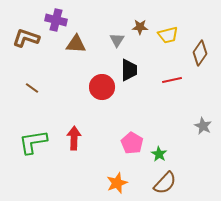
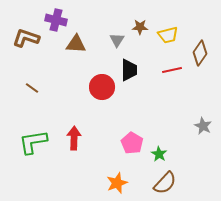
red line: moved 10 px up
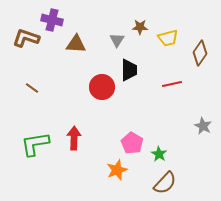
purple cross: moved 4 px left
yellow trapezoid: moved 3 px down
red line: moved 14 px down
green L-shape: moved 2 px right, 2 px down
orange star: moved 13 px up
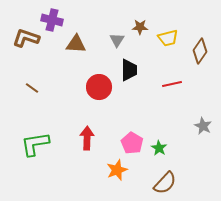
brown diamond: moved 2 px up
red circle: moved 3 px left
red arrow: moved 13 px right
green star: moved 6 px up
